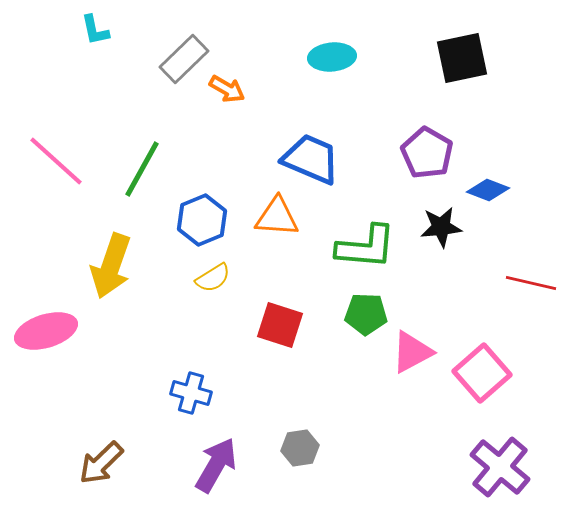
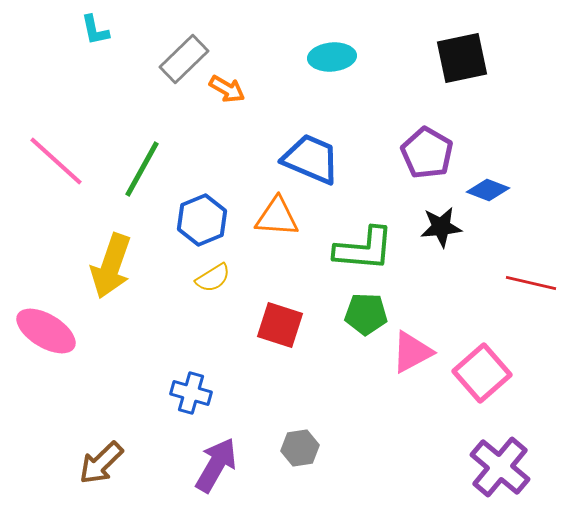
green L-shape: moved 2 px left, 2 px down
pink ellipse: rotated 48 degrees clockwise
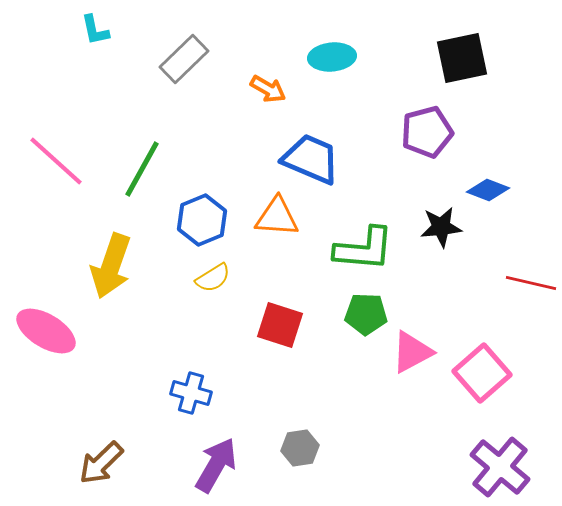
orange arrow: moved 41 px right
purple pentagon: moved 21 px up; rotated 27 degrees clockwise
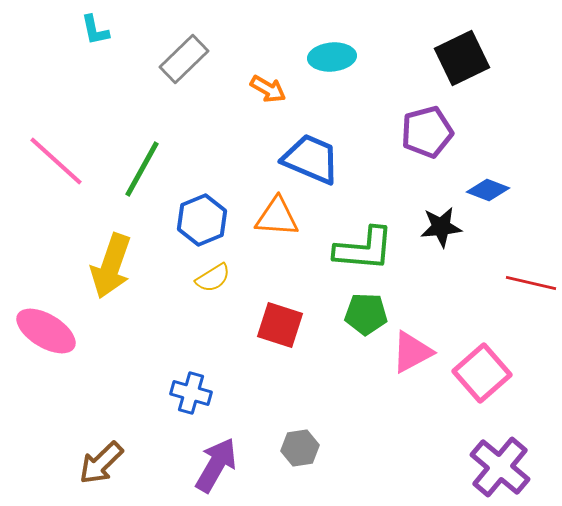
black square: rotated 14 degrees counterclockwise
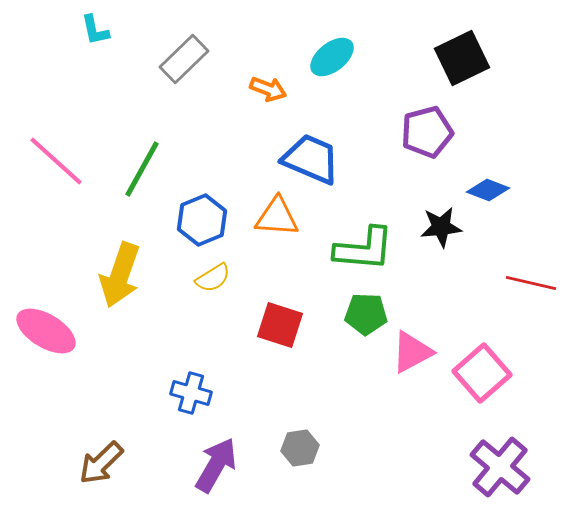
cyan ellipse: rotated 33 degrees counterclockwise
orange arrow: rotated 9 degrees counterclockwise
yellow arrow: moved 9 px right, 9 px down
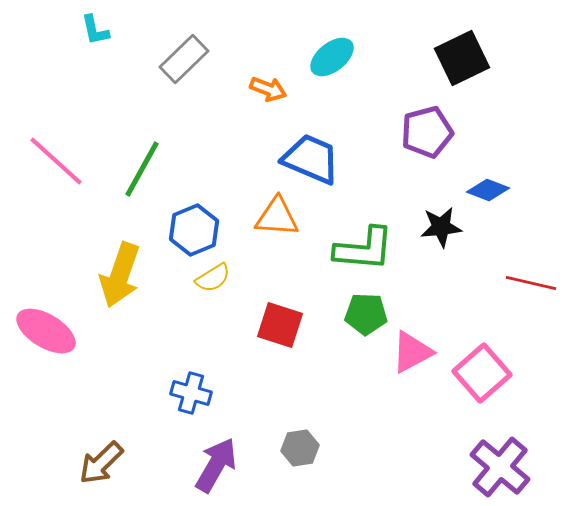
blue hexagon: moved 8 px left, 10 px down
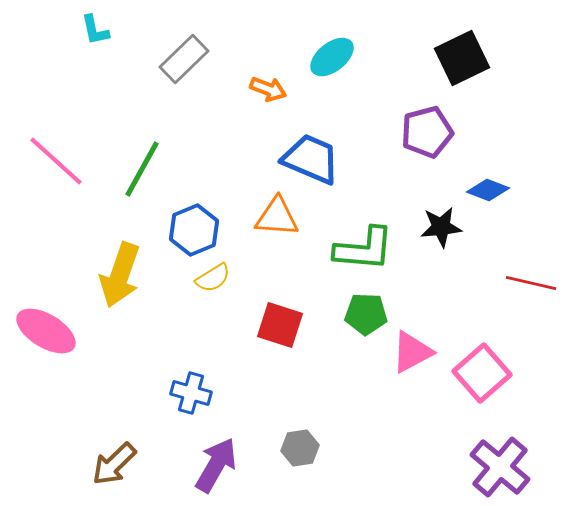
brown arrow: moved 13 px right, 1 px down
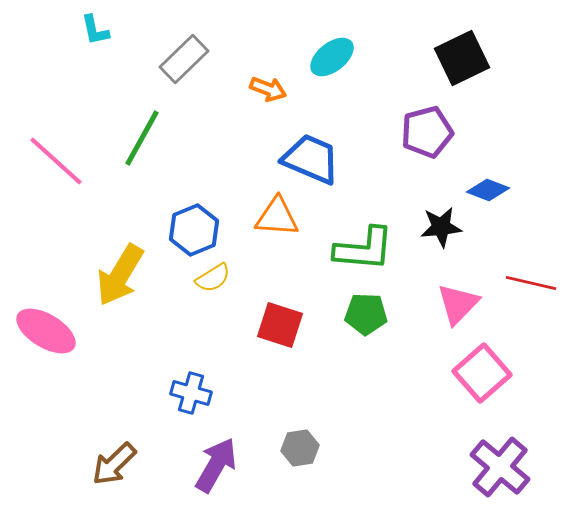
green line: moved 31 px up
yellow arrow: rotated 12 degrees clockwise
pink triangle: moved 46 px right, 48 px up; rotated 18 degrees counterclockwise
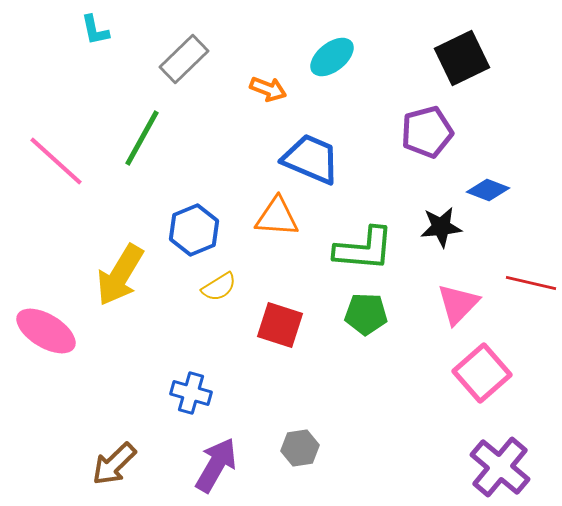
yellow semicircle: moved 6 px right, 9 px down
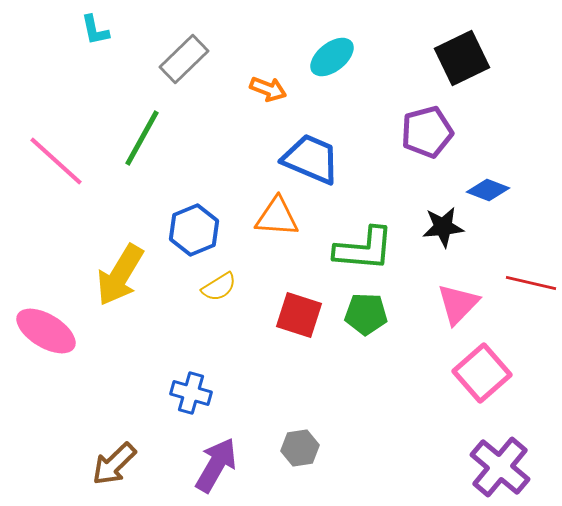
black star: moved 2 px right
red square: moved 19 px right, 10 px up
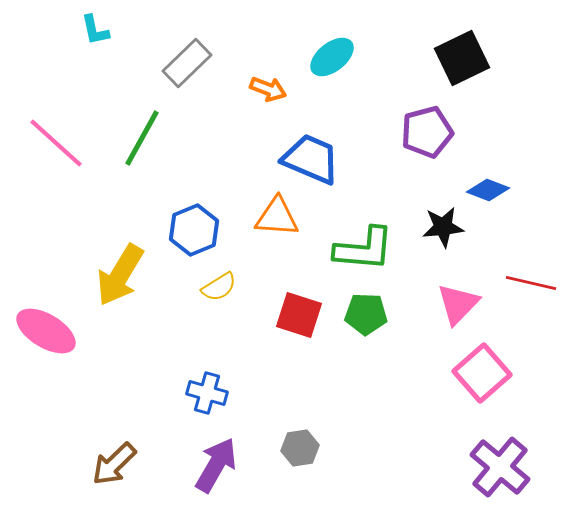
gray rectangle: moved 3 px right, 4 px down
pink line: moved 18 px up
blue cross: moved 16 px right
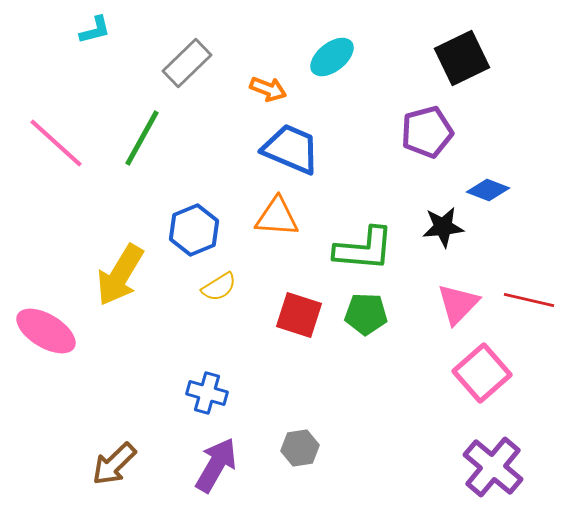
cyan L-shape: rotated 92 degrees counterclockwise
blue trapezoid: moved 20 px left, 10 px up
red line: moved 2 px left, 17 px down
purple cross: moved 7 px left
